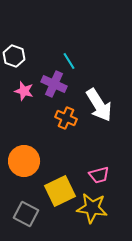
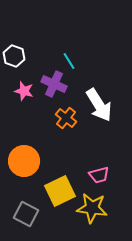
orange cross: rotated 15 degrees clockwise
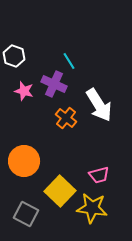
yellow square: rotated 20 degrees counterclockwise
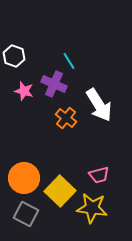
orange circle: moved 17 px down
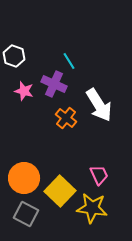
pink trapezoid: rotated 100 degrees counterclockwise
